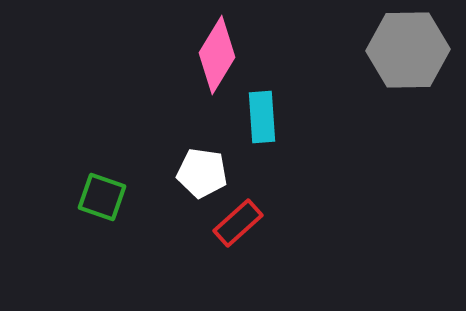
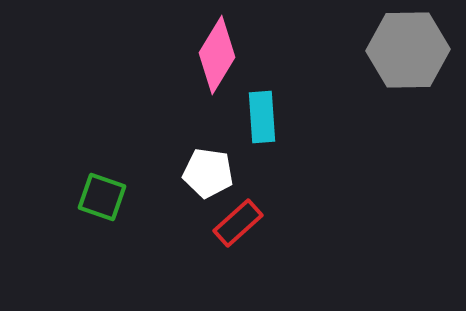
white pentagon: moved 6 px right
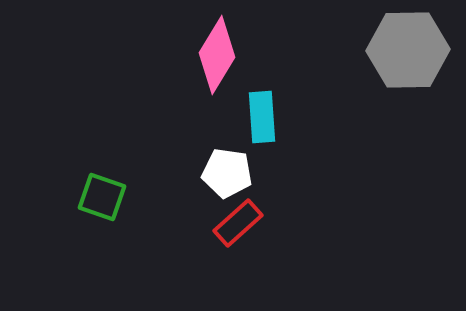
white pentagon: moved 19 px right
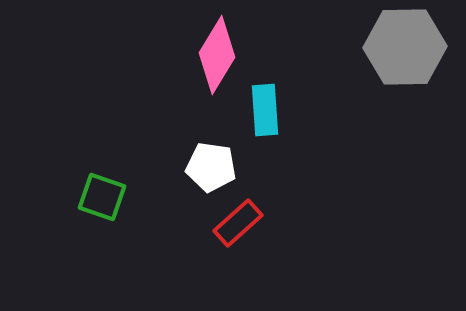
gray hexagon: moved 3 px left, 3 px up
cyan rectangle: moved 3 px right, 7 px up
white pentagon: moved 16 px left, 6 px up
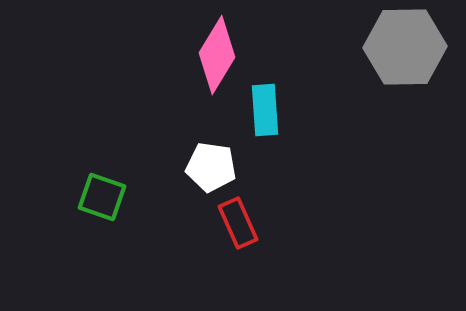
red rectangle: rotated 72 degrees counterclockwise
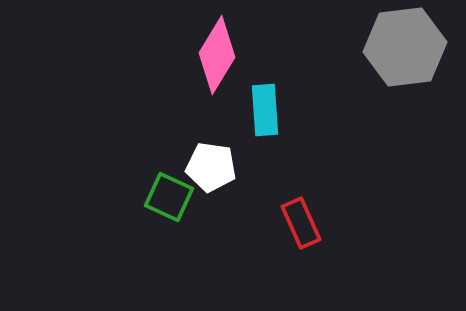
gray hexagon: rotated 6 degrees counterclockwise
green square: moved 67 px right; rotated 6 degrees clockwise
red rectangle: moved 63 px right
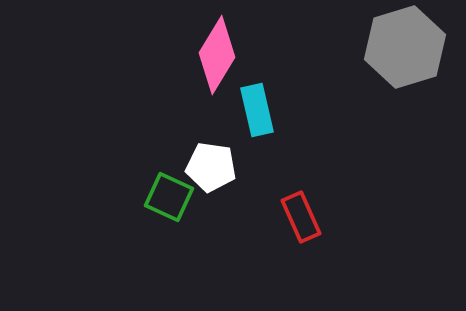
gray hexagon: rotated 10 degrees counterclockwise
cyan rectangle: moved 8 px left; rotated 9 degrees counterclockwise
red rectangle: moved 6 px up
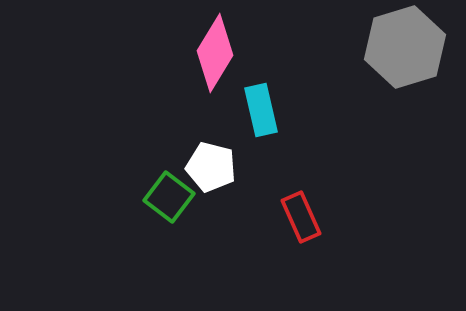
pink diamond: moved 2 px left, 2 px up
cyan rectangle: moved 4 px right
white pentagon: rotated 6 degrees clockwise
green square: rotated 12 degrees clockwise
